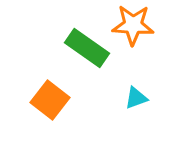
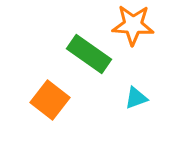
green rectangle: moved 2 px right, 6 px down
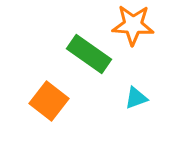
orange square: moved 1 px left, 1 px down
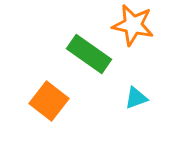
orange star: rotated 9 degrees clockwise
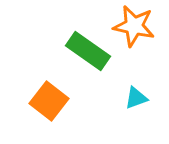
orange star: moved 1 px right, 1 px down
green rectangle: moved 1 px left, 3 px up
